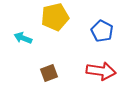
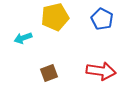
blue pentagon: moved 12 px up
cyan arrow: rotated 42 degrees counterclockwise
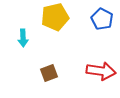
cyan arrow: rotated 72 degrees counterclockwise
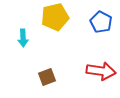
blue pentagon: moved 1 px left, 3 px down
brown square: moved 2 px left, 4 px down
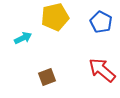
cyan arrow: rotated 114 degrees counterclockwise
red arrow: moved 1 px right, 1 px up; rotated 148 degrees counterclockwise
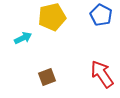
yellow pentagon: moved 3 px left
blue pentagon: moved 7 px up
red arrow: moved 4 px down; rotated 16 degrees clockwise
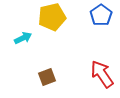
blue pentagon: rotated 10 degrees clockwise
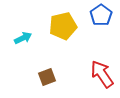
yellow pentagon: moved 11 px right, 9 px down
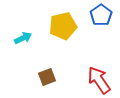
red arrow: moved 3 px left, 6 px down
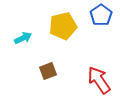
brown square: moved 1 px right, 6 px up
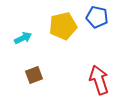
blue pentagon: moved 4 px left, 2 px down; rotated 25 degrees counterclockwise
brown square: moved 14 px left, 4 px down
red arrow: rotated 16 degrees clockwise
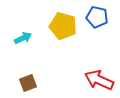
yellow pentagon: rotated 28 degrees clockwise
brown square: moved 6 px left, 8 px down
red arrow: rotated 48 degrees counterclockwise
